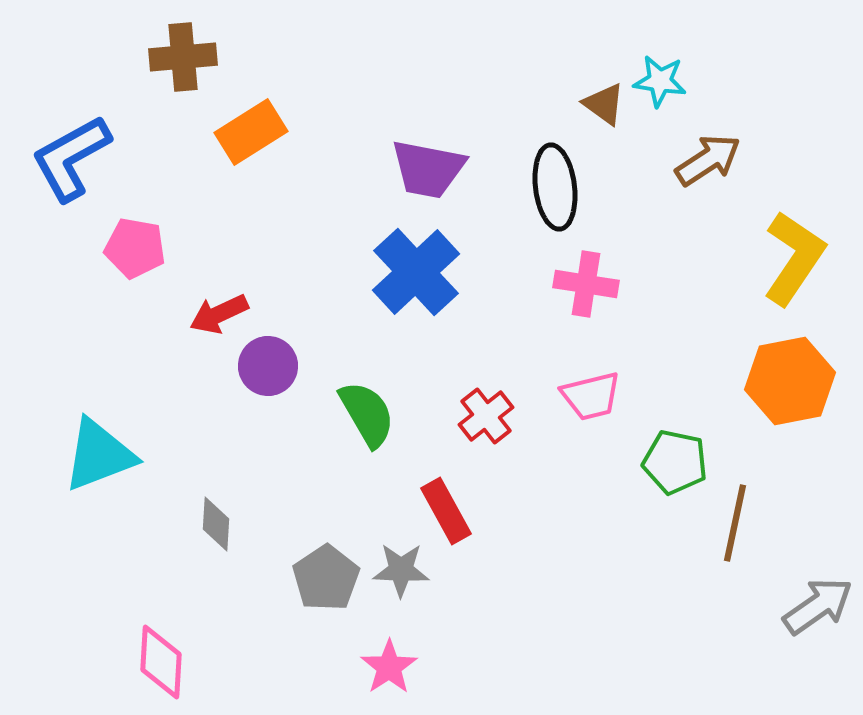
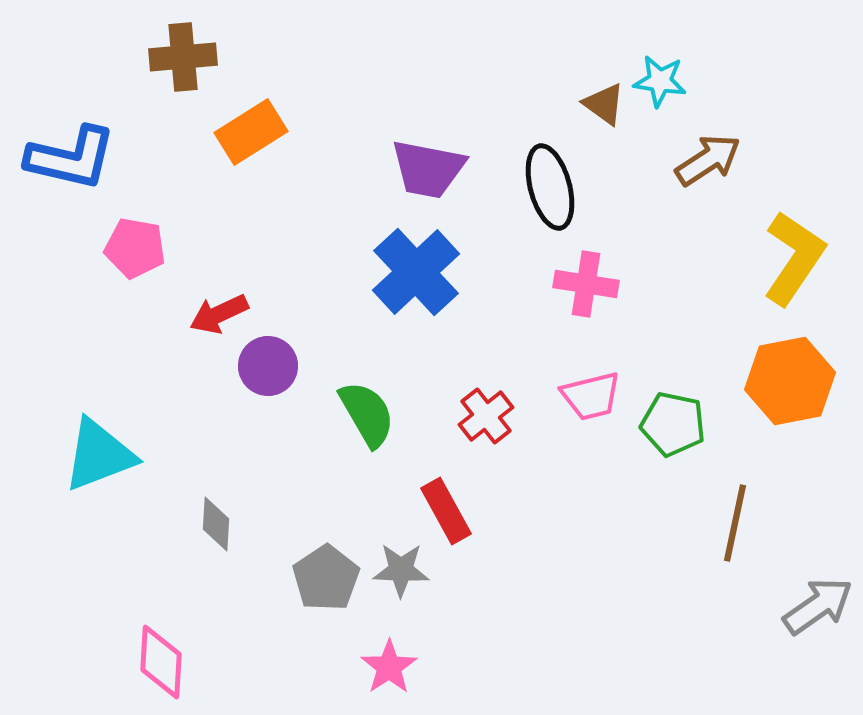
blue L-shape: rotated 138 degrees counterclockwise
black ellipse: moved 5 px left; rotated 8 degrees counterclockwise
green pentagon: moved 2 px left, 38 px up
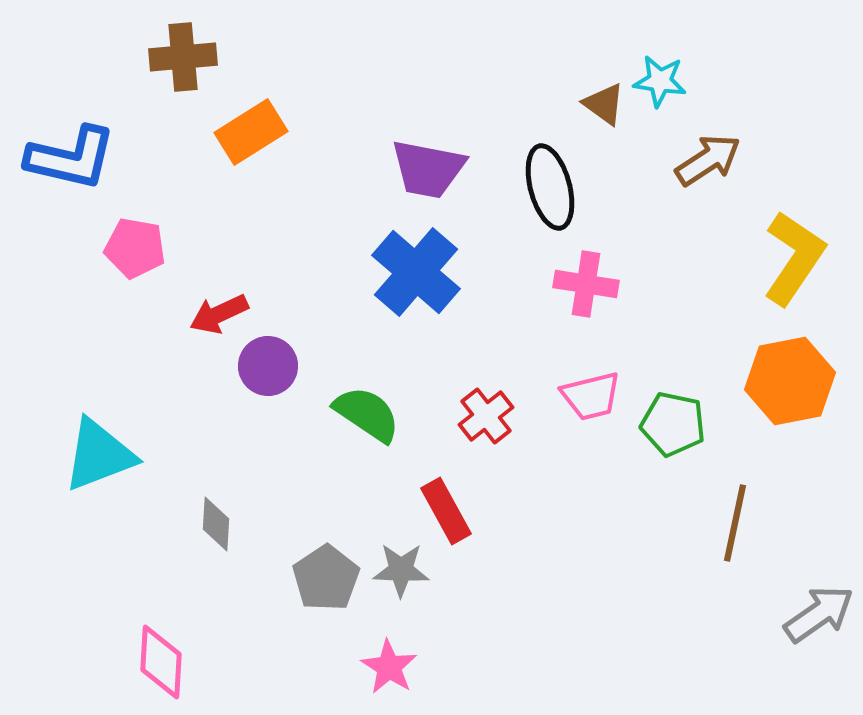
blue cross: rotated 6 degrees counterclockwise
green semicircle: rotated 26 degrees counterclockwise
gray arrow: moved 1 px right, 8 px down
pink star: rotated 6 degrees counterclockwise
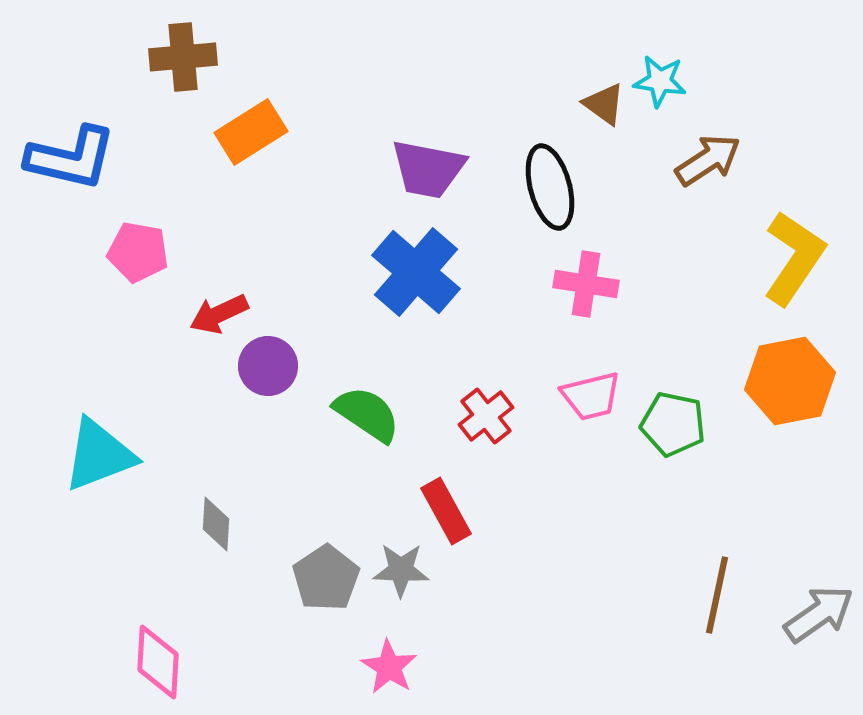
pink pentagon: moved 3 px right, 4 px down
brown line: moved 18 px left, 72 px down
pink diamond: moved 3 px left
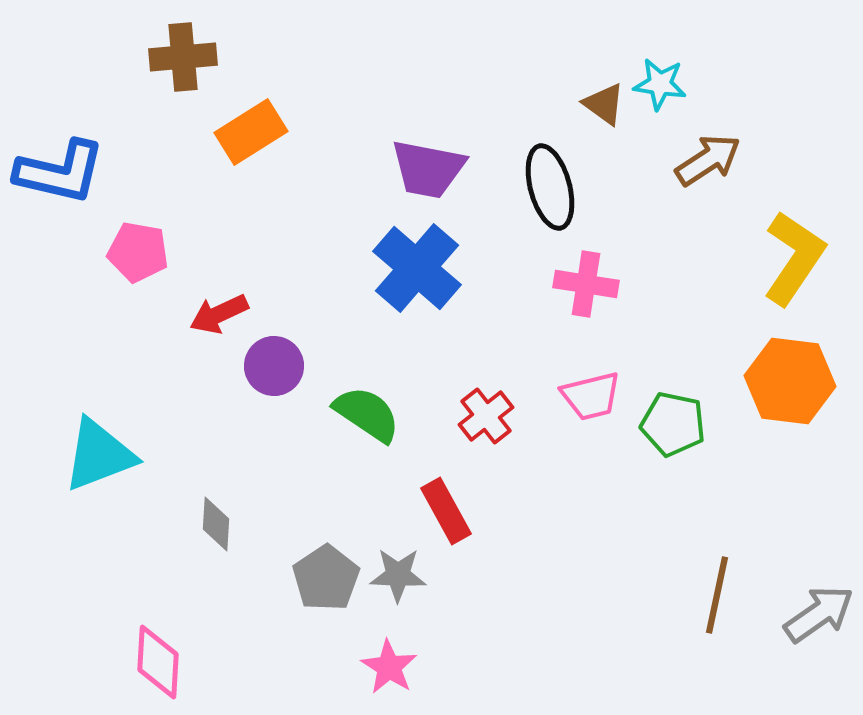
cyan star: moved 3 px down
blue L-shape: moved 11 px left, 14 px down
blue cross: moved 1 px right, 4 px up
purple circle: moved 6 px right
orange hexagon: rotated 18 degrees clockwise
gray star: moved 3 px left, 5 px down
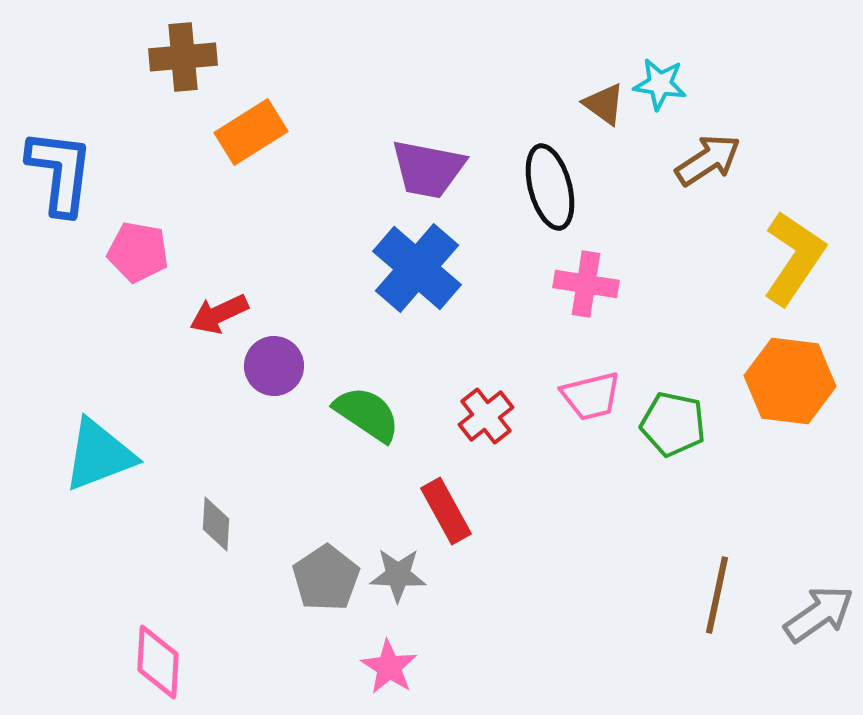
blue L-shape: rotated 96 degrees counterclockwise
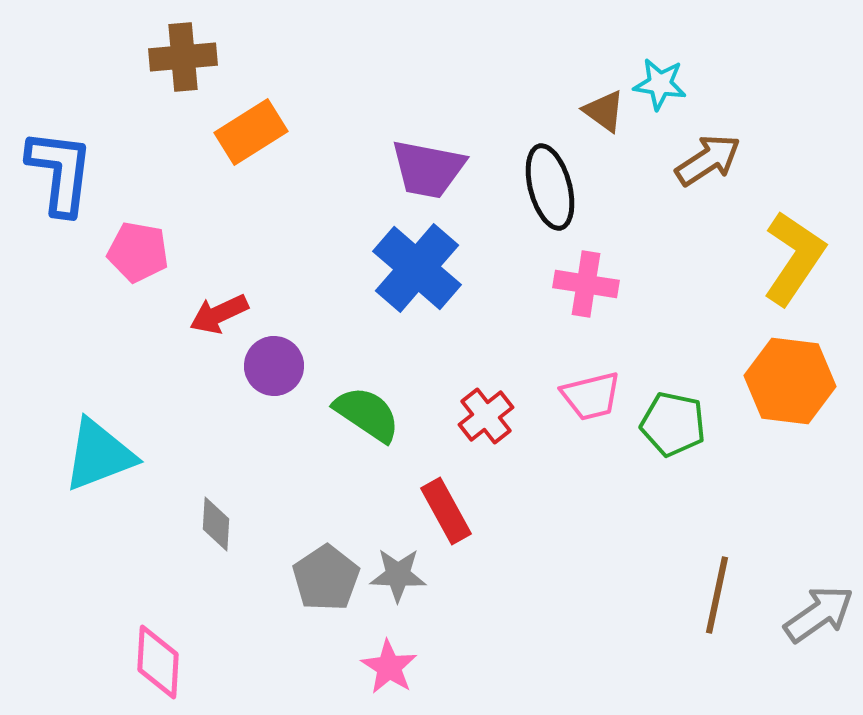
brown triangle: moved 7 px down
